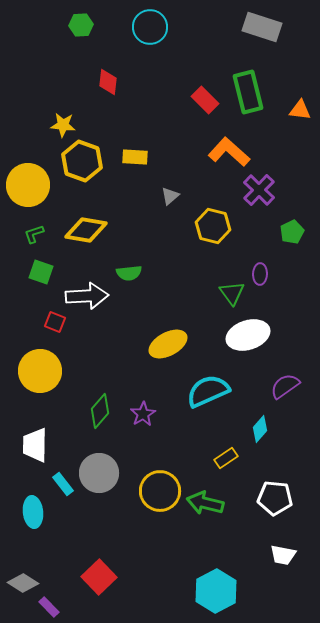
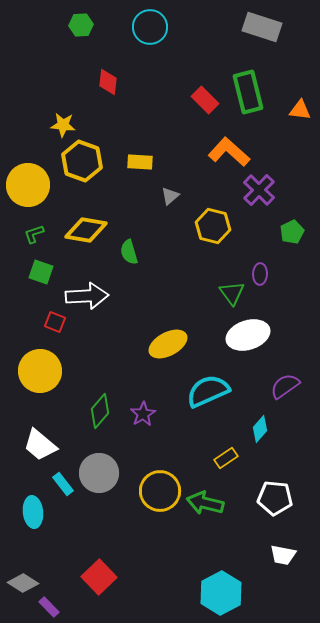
yellow rectangle at (135, 157): moved 5 px right, 5 px down
green semicircle at (129, 273): moved 21 px up; rotated 80 degrees clockwise
white trapezoid at (35, 445): moved 5 px right; rotated 51 degrees counterclockwise
cyan hexagon at (216, 591): moved 5 px right, 2 px down
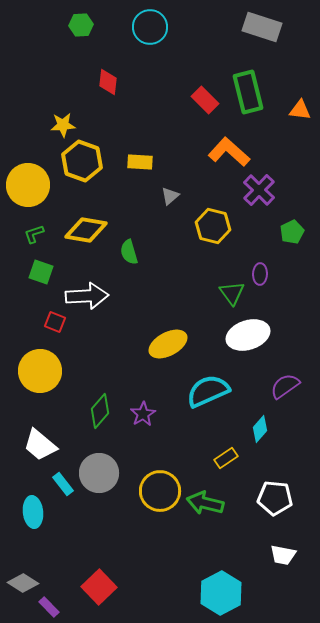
yellow star at (63, 125): rotated 10 degrees counterclockwise
red square at (99, 577): moved 10 px down
